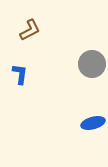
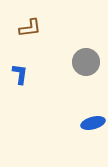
brown L-shape: moved 2 px up; rotated 20 degrees clockwise
gray circle: moved 6 px left, 2 px up
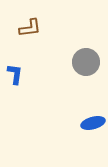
blue L-shape: moved 5 px left
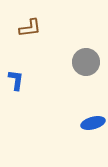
blue L-shape: moved 1 px right, 6 px down
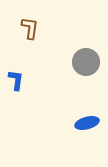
brown L-shape: rotated 75 degrees counterclockwise
blue ellipse: moved 6 px left
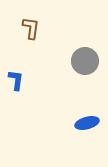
brown L-shape: moved 1 px right
gray circle: moved 1 px left, 1 px up
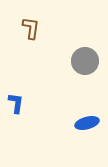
blue L-shape: moved 23 px down
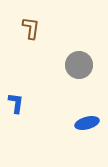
gray circle: moved 6 px left, 4 px down
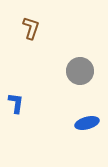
brown L-shape: rotated 10 degrees clockwise
gray circle: moved 1 px right, 6 px down
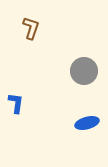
gray circle: moved 4 px right
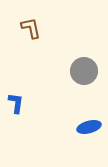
brown L-shape: rotated 30 degrees counterclockwise
blue ellipse: moved 2 px right, 4 px down
